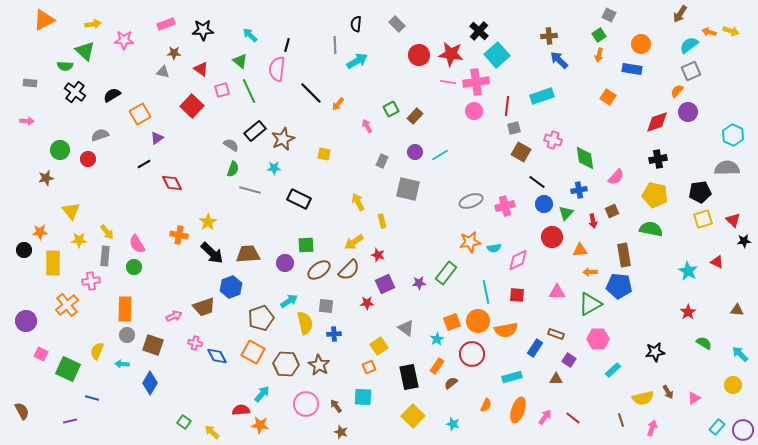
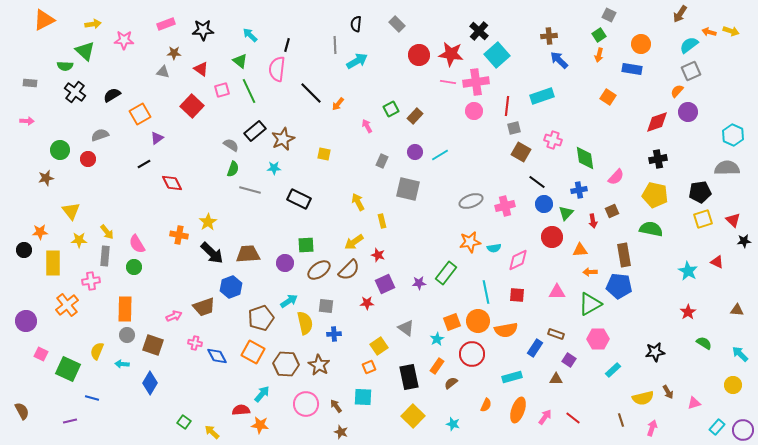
pink triangle at (694, 398): moved 5 px down; rotated 16 degrees clockwise
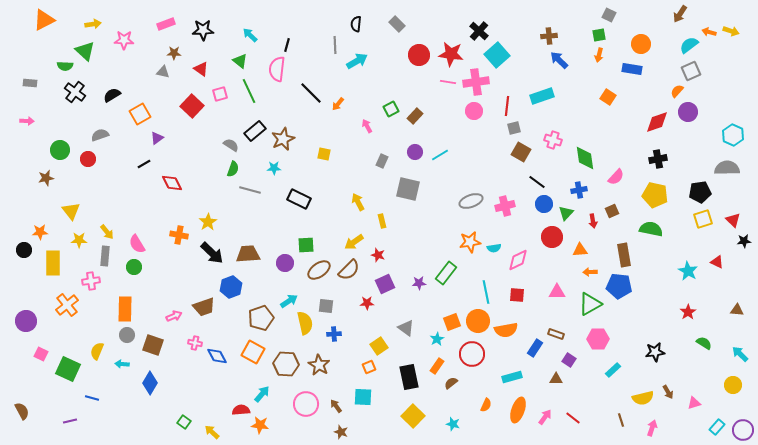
green square at (599, 35): rotated 24 degrees clockwise
pink square at (222, 90): moved 2 px left, 4 px down
